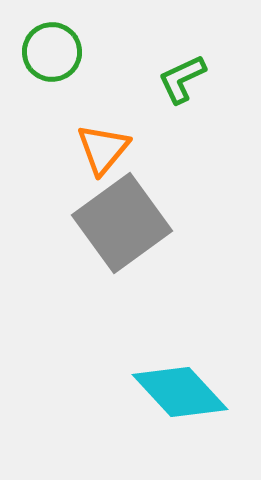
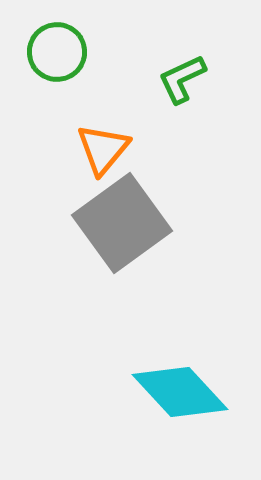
green circle: moved 5 px right
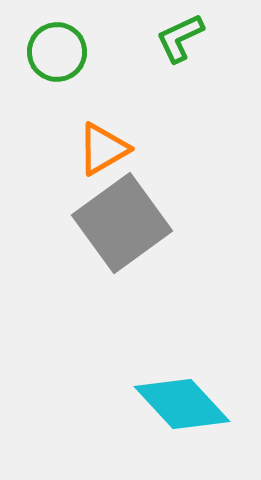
green L-shape: moved 2 px left, 41 px up
orange triangle: rotated 20 degrees clockwise
cyan diamond: moved 2 px right, 12 px down
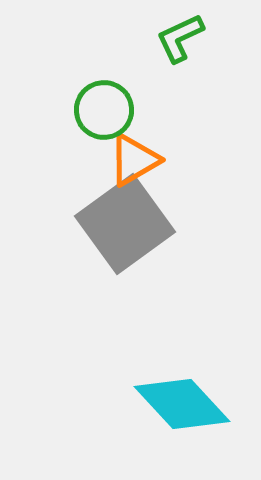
green circle: moved 47 px right, 58 px down
orange triangle: moved 31 px right, 11 px down
gray square: moved 3 px right, 1 px down
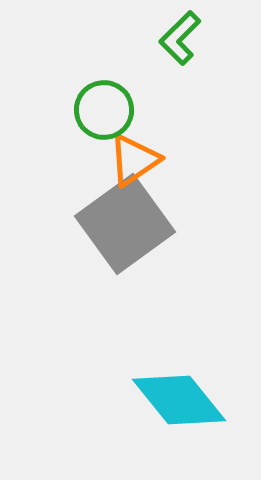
green L-shape: rotated 20 degrees counterclockwise
orange triangle: rotated 4 degrees counterclockwise
cyan diamond: moved 3 px left, 4 px up; rotated 4 degrees clockwise
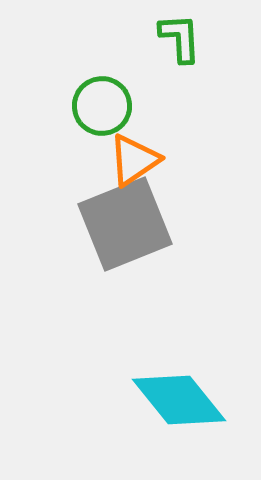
green L-shape: rotated 132 degrees clockwise
green circle: moved 2 px left, 4 px up
gray square: rotated 14 degrees clockwise
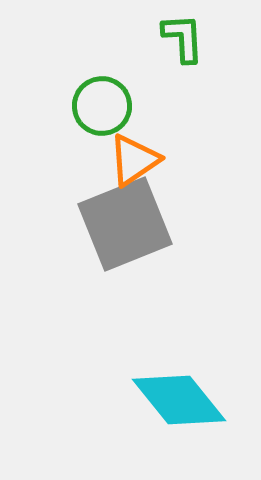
green L-shape: moved 3 px right
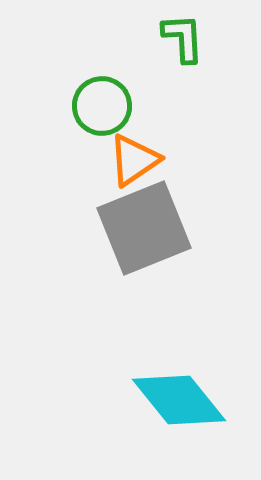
gray square: moved 19 px right, 4 px down
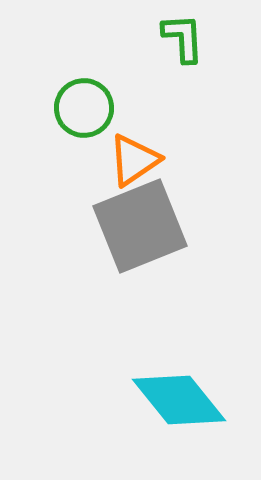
green circle: moved 18 px left, 2 px down
gray square: moved 4 px left, 2 px up
